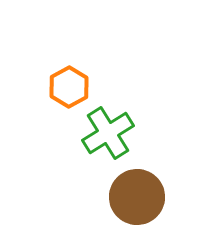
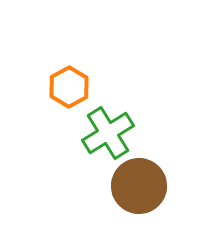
brown circle: moved 2 px right, 11 px up
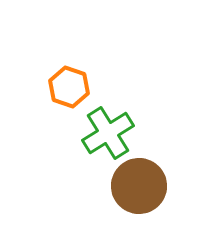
orange hexagon: rotated 12 degrees counterclockwise
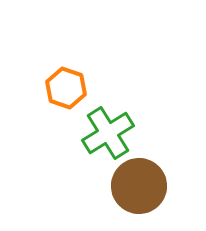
orange hexagon: moved 3 px left, 1 px down
